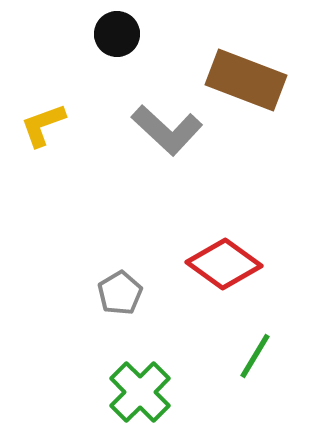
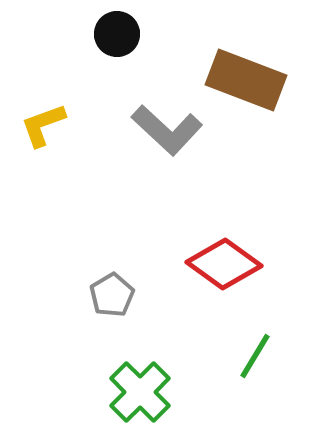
gray pentagon: moved 8 px left, 2 px down
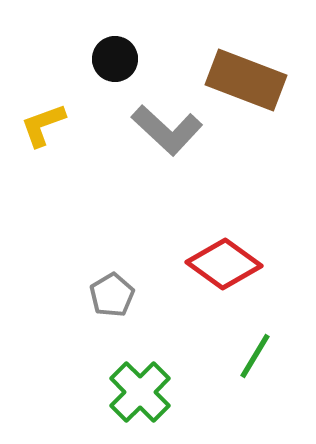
black circle: moved 2 px left, 25 px down
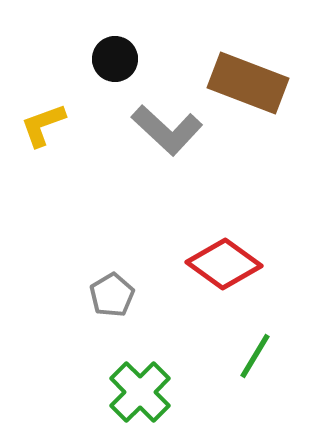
brown rectangle: moved 2 px right, 3 px down
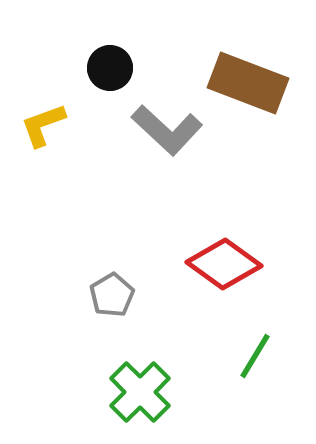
black circle: moved 5 px left, 9 px down
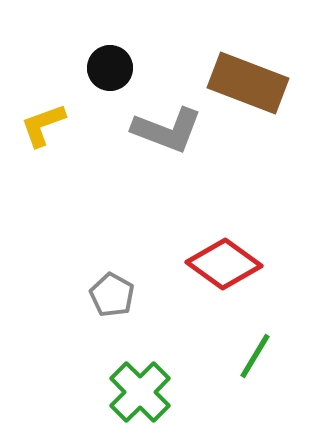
gray L-shape: rotated 22 degrees counterclockwise
gray pentagon: rotated 12 degrees counterclockwise
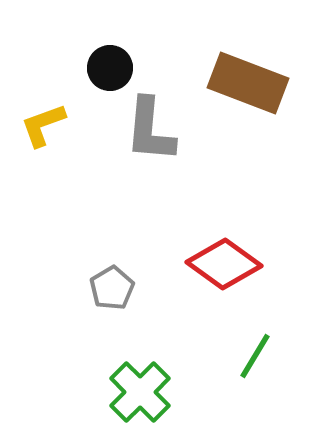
gray L-shape: moved 17 px left; rotated 74 degrees clockwise
gray pentagon: moved 7 px up; rotated 12 degrees clockwise
